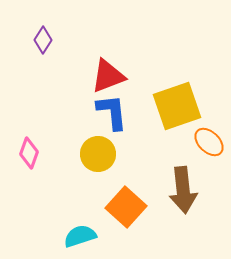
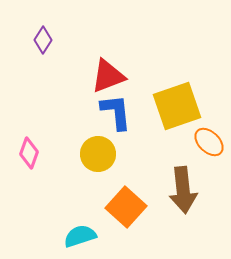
blue L-shape: moved 4 px right
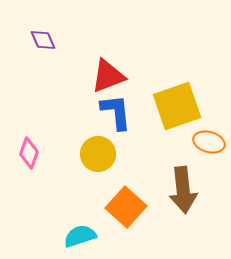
purple diamond: rotated 56 degrees counterclockwise
orange ellipse: rotated 28 degrees counterclockwise
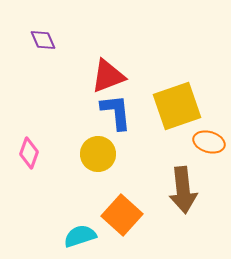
orange square: moved 4 px left, 8 px down
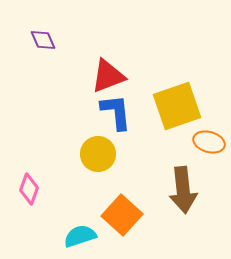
pink diamond: moved 36 px down
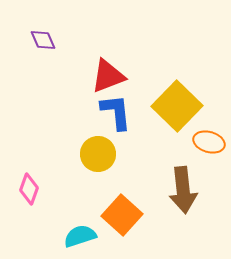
yellow square: rotated 27 degrees counterclockwise
